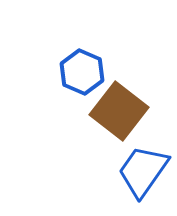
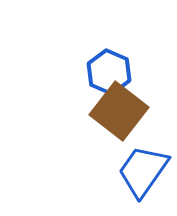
blue hexagon: moved 27 px right
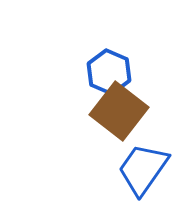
blue trapezoid: moved 2 px up
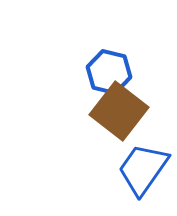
blue hexagon: rotated 9 degrees counterclockwise
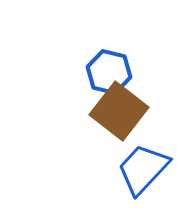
blue trapezoid: rotated 8 degrees clockwise
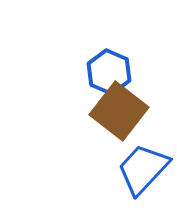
blue hexagon: rotated 9 degrees clockwise
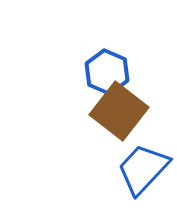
blue hexagon: moved 2 px left
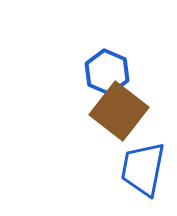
blue trapezoid: rotated 32 degrees counterclockwise
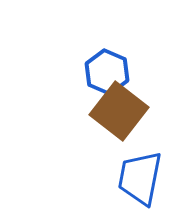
blue trapezoid: moved 3 px left, 9 px down
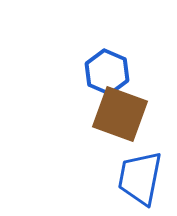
brown square: moved 1 px right, 3 px down; rotated 18 degrees counterclockwise
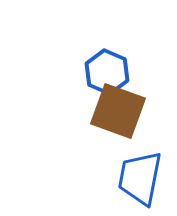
brown square: moved 2 px left, 3 px up
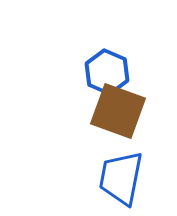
blue trapezoid: moved 19 px left
